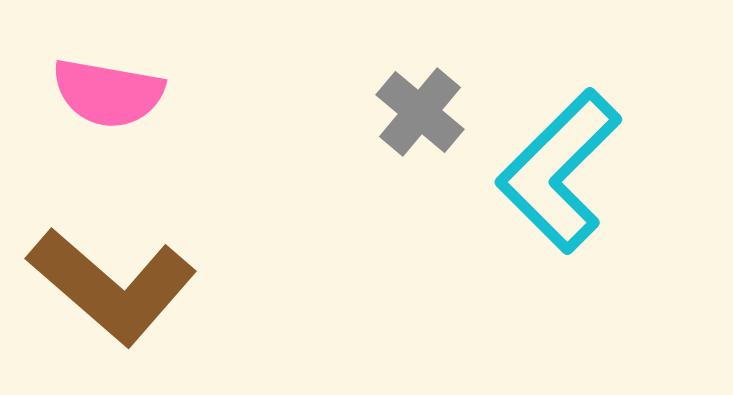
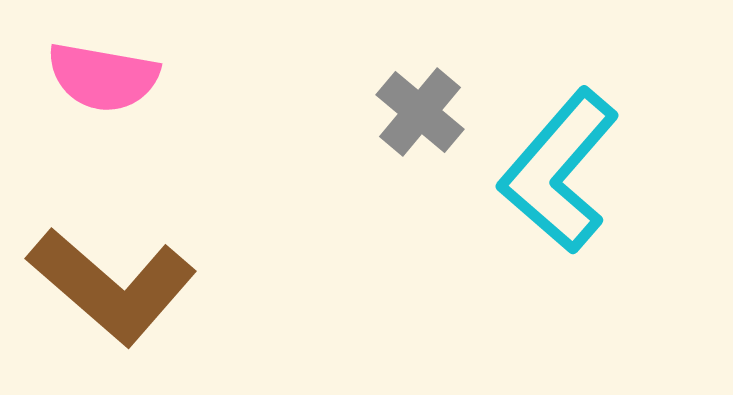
pink semicircle: moved 5 px left, 16 px up
cyan L-shape: rotated 4 degrees counterclockwise
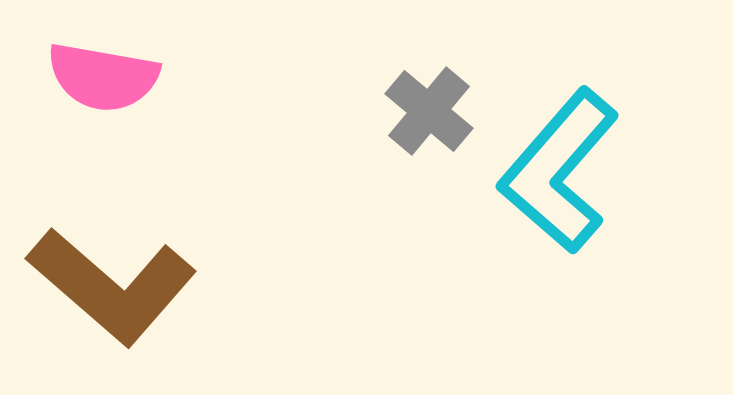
gray cross: moved 9 px right, 1 px up
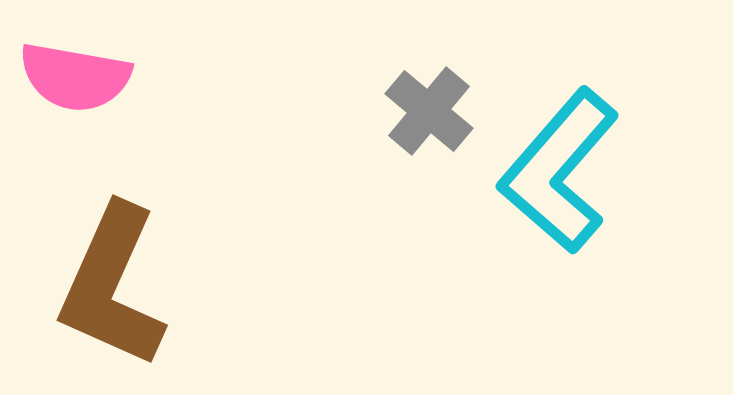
pink semicircle: moved 28 px left
brown L-shape: rotated 73 degrees clockwise
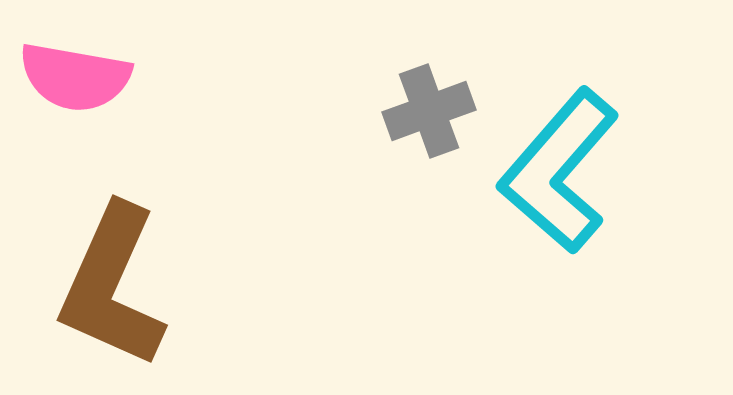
gray cross: rotated 30 degrees clockwise
